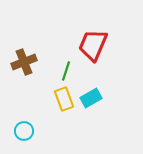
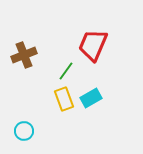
brown cross: moved 7 px up
green line: rotated 18 degrees clockwise
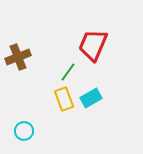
brown cross: moved 6 px left, 2 px down
green line: moved 2 px right, 1 px down
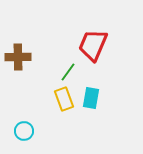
brown cross: rotated 20 degrees clockwise
cyan rectangle: rotated 50 degrees counterclockwise
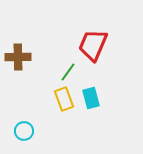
cyan rectangle: rotated 25 degrees counterclockwise
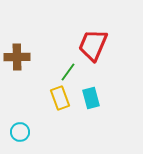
brown cross: moved 1 px left
yellow rectangle: moved 4 px left, 1 px up
cyan circle: moved 4 px left, 1 px down
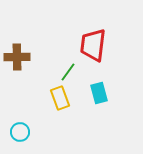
red trapezoid: rotated 16 degrees counterclockwise
cyan rectangle: moved 8 px right, 5 px up
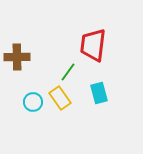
yellow rectangle: rotated 15 degrees counterclockwise
cyan circle: moved 13 px right, 30 px up
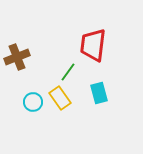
brown cross: rotated 20 degrees counterclockwise
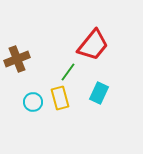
red trapezoid: rotated 148 degrees counterclockwise
brown cross: moved 2 px down
cyan rectangle: rotated 40 degrees clockwise
yellow rectangle: rotated 20 degrees clockwise
